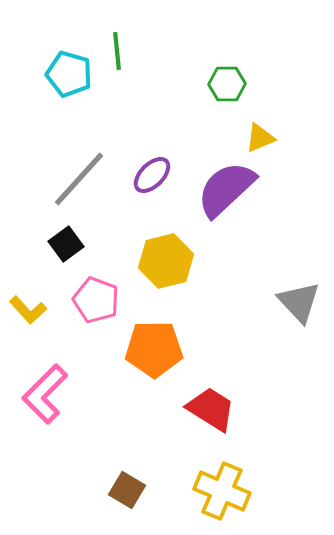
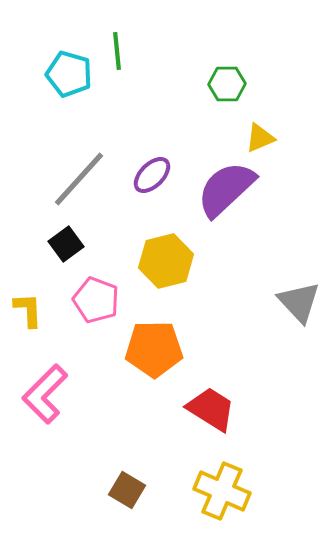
yellow L-shape: rotated 141 degrees counterclockwise
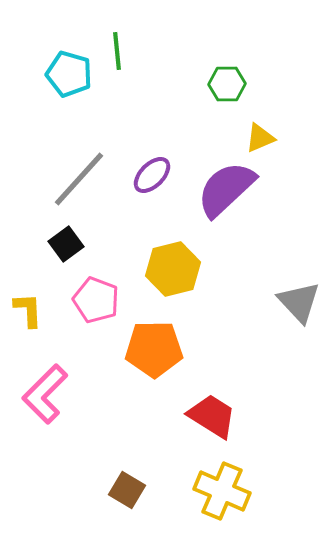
yellow hexagon: moved 7 px right, 8 px down
red trapezoid: moved 1 px right, 7 px down
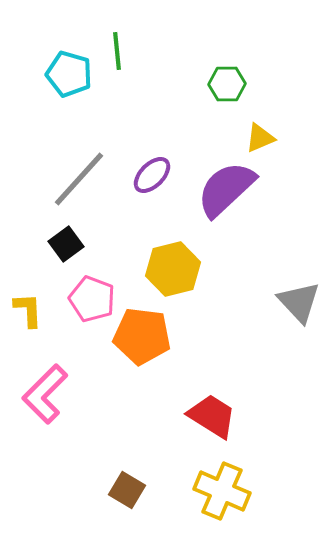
pink pentagon: moved 4 px left, 1 px up
orange pentagon: moved 12 px left, 13 px up; rotated 8 degrees clockwise
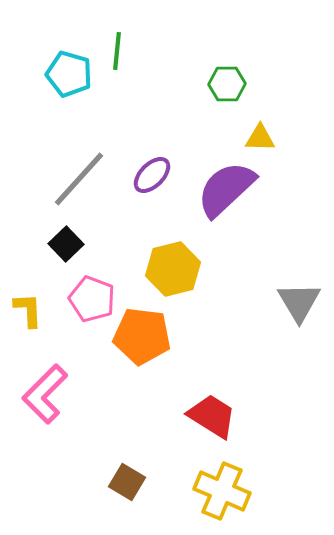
green line: rotated 12 degrees clockwise
yellow triangle: rotated 24 degrees clockwise
black square: rotated 8 degrees counterclockwise
gray triangle: rotated 12 degrees clockwise
brown square: moved 8 px up
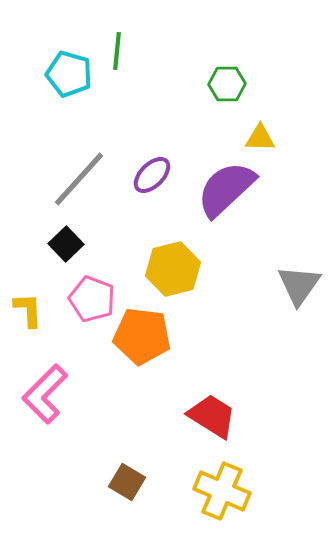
gray triangle: moved 17 px up; rotated 6 degrees clockwise
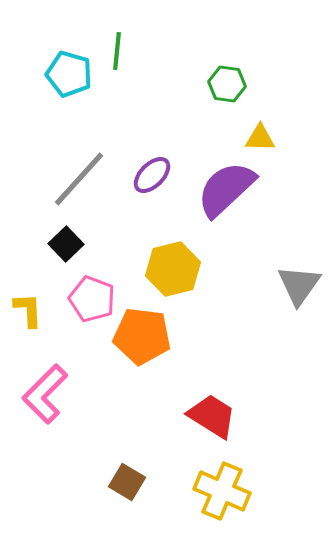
green hexagon: rotated 9 degrees clockwise
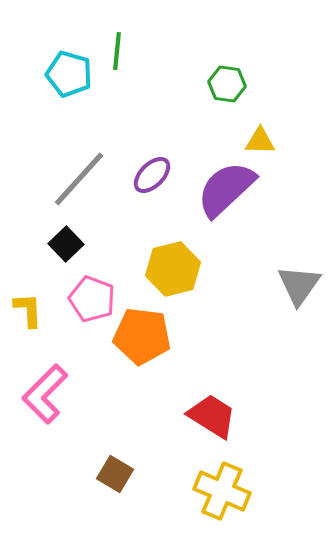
yellow triangle: moved 3 px down
brown square: moved 12 px left, 8 px up
